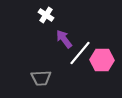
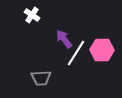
white cross: moved 14 px left
white line: moved 4 px left; rotated 8 degrees counterclockwise
pink hexagon: moved 10 px up
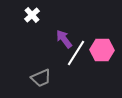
white cross: rotated 14 degrees clockwise
gray trapezoid: rotated 20 degrees counterclockwise
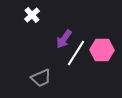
purple arrow: rotated 108 degrees counterclockwise
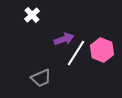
purple arrow: rotated 144 degrees counterclockwise
pink hexagon: rotated 20 degrees clockwise
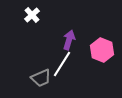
purple arrow: moved 5 px right, 1 px down; rotated 54 degrees counterclockwise
white line: moved 14 px left, 11 px down
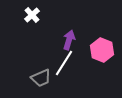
white line: moved 2 px right, 1 px up
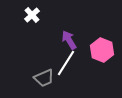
purple arrow: rotated 48 degrees counterclockwise
white line: moved 2 px right
gray trapezoid: moved 3 px right
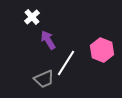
white cross: moved 2 px down
purple arrow: moved 21 px left
gray trapezoid: moved 1 px down
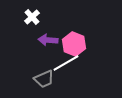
purple arrow: rotated 54 degrees counterclockwise
pink hexagon: moved 28 px left, 6 px up
white line: rotated 28 degrees clockwise
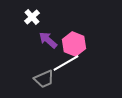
purple arrow: rotated 36 degrees clockwise
